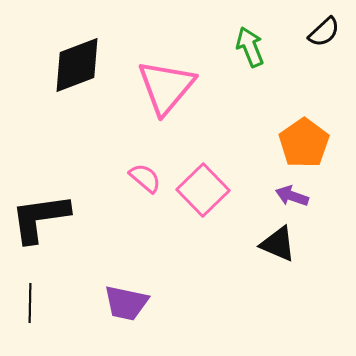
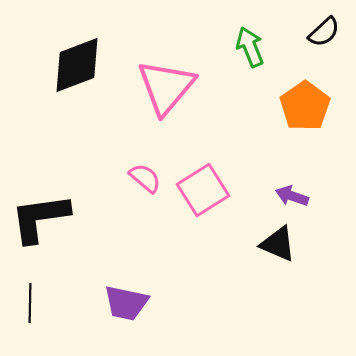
orange pentagon: moved 1 px right, 37 px up
pink square: rotated 12 degrees clockwise
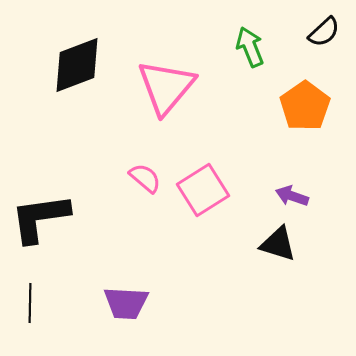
black triangle: rotated 6 degrees counterclockwise
purple trapezoid: rotated 9 degrees counterclockwise
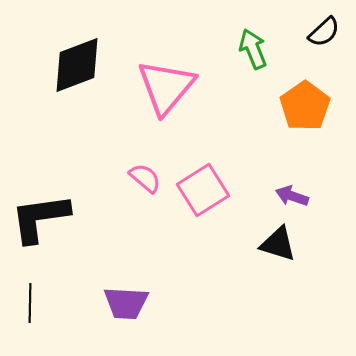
green arrow: moved 3 px right, 2 px down
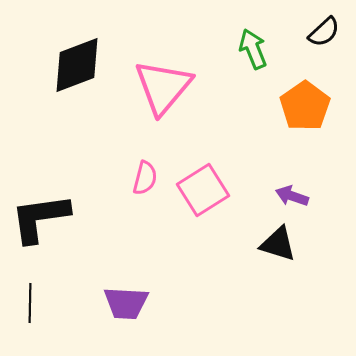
pink triangle: moved 3 px left
pink semicircle: rotated 64 degrees clockwise
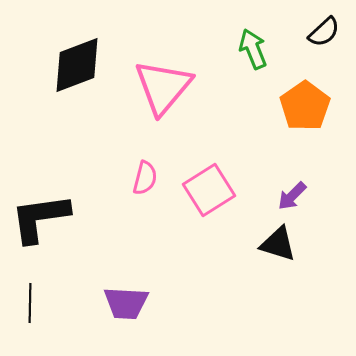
pink square: moved 6 px right
purple arrow: rotated 64 degrees counterclockwise
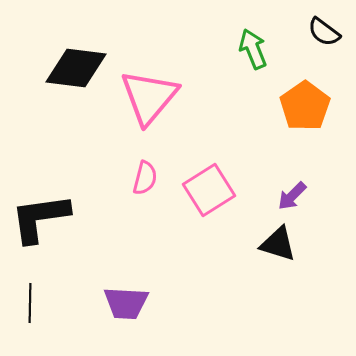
black semicircle: rotated 80 degrees clockwise
black diamond: moved 1 px left, 3 px down; rotated 28 degrees clockwise
pink triangle: moved 14 px left, 10 px down
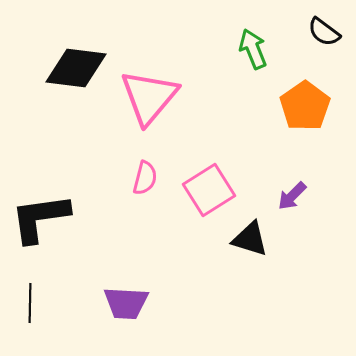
black triangle: moved 28 px left, 5 px up
